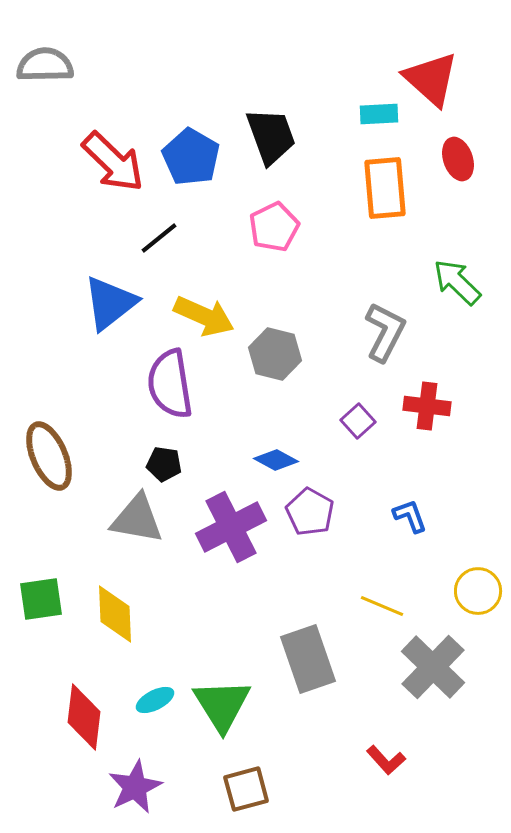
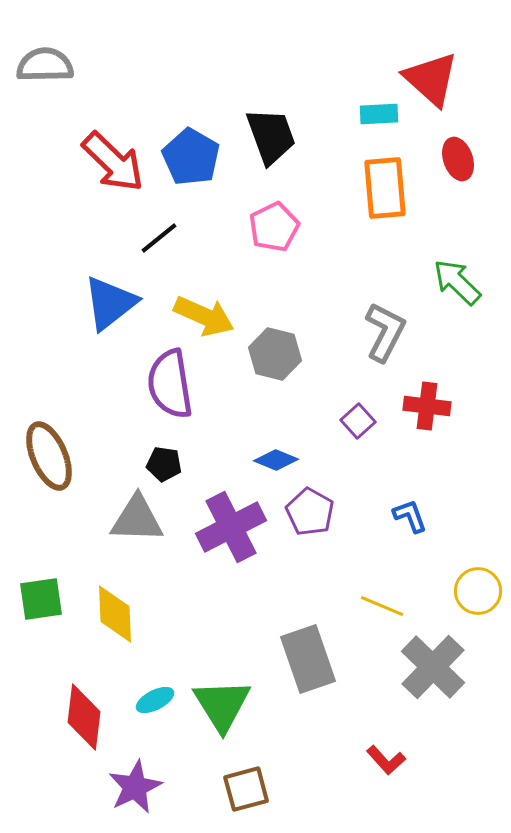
blue diamond: rotated 6 degrees counterclockwise
gray triangle: rotated 8 degrees counterclockwise
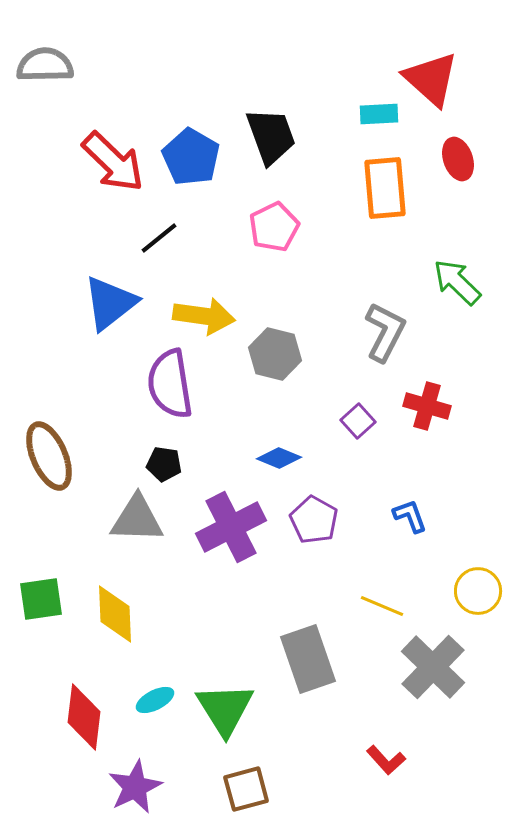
yellow arrow: rotated 16 degrees counterclockwise
red cross: rotated 9 degrees clockwise
blue diamond: moved 3 px right, 2 px up
purple pentagon: moved 4 px right, 8 px down
green triangle: moved 3 px right, 4 px down
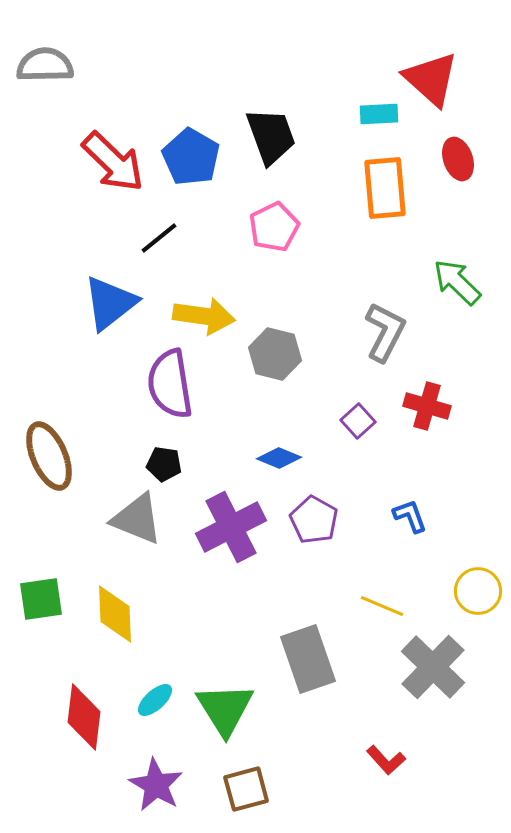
gray triangle: rotated 20 degrees clockwise
cyan ellipse: rotated 15 degrees counterclockwise
purple star: moved 21 px right, 2 px up; rotated 16 degrees counterclockwise
